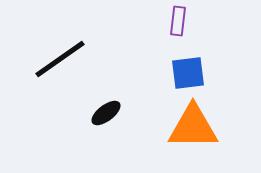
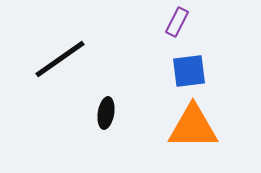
purple rectangle: moved 1 px left, 1 px down; rotated 20 degrees clockwise
blue square: moved 1 px right, 2 px up
black ellipse: rotated 44 degrees counterclockwise
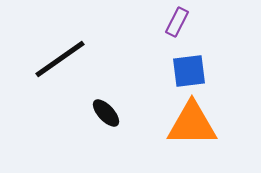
black ellipse: rotated 52 degrees counterclockwise
orange triangle: moved 1 px left, 3 px up
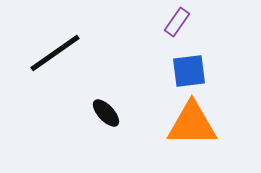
purple rectangle: rotated 8 degrees clockwise
black line: moved 5 px left, 6 px up
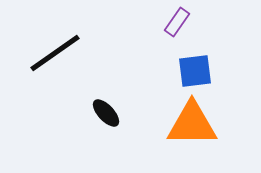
blue square: moved 6 px right
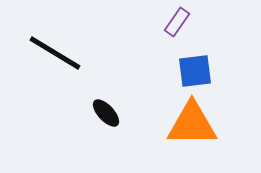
black line: rotated 66 degrees clockwise
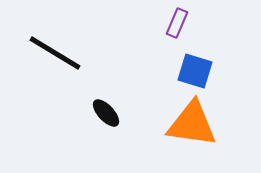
purple rectangle: moved 1 px down; rotated 12 degrees counterclockwise
blue square: rotated 24 degrees clockwise
orange triangle: rotated 8 degrees clockwise
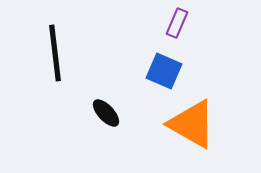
black line: rotated 52 degrees clockwise
blue square: moved 31 px left; rotated 6 degrees clockwise
orange triangle: rotated 22 degrees clockwise
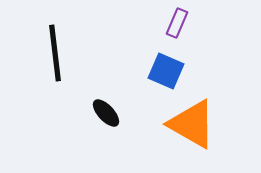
blue square: moved 2 px right
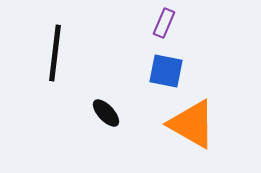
purple rectangle: moved 13 px left
black line: rotated 14 degrees clockwise
blue square: rotated 12 degrees counterclockwise
